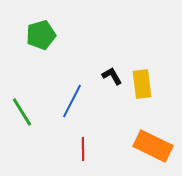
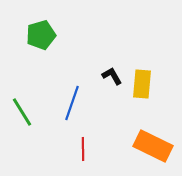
yellow rectangle: rotated 12 degrees clockwise
blue line: moved 2 px down; rotated 8 degrees counterclockwise
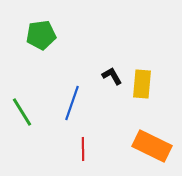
green pentagon: rotated 8 degrees clockwise
orange rectangle: moved 1 px left
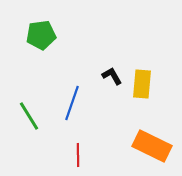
green line: moved 7 px right, 4 px down
red line: moved 5 px left, 6 px down
